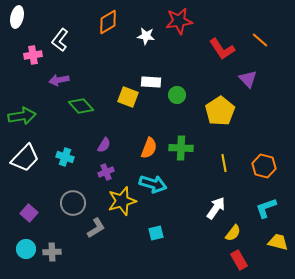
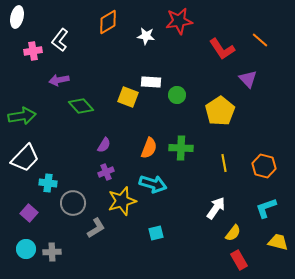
pink cross: moved 4 px up
cyan cross: moved 17 px left, 26 px down; rotated 12 degrees counterclockwise
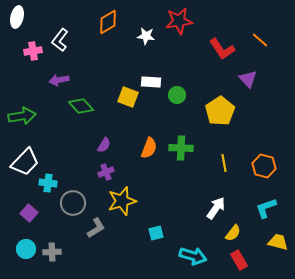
white trapezoid: moved 4 px down
cyan arrow: moved 40 px right, 72 px down
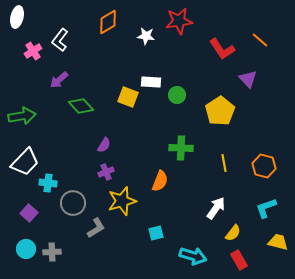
pink cross: rotated 24 degrees counterclockwise
purple arrow: rotated 30 degrees counterclockwise
orange semicircle: moved 11 px right, 33 px down
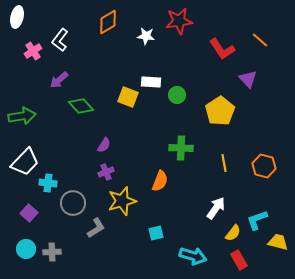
cyan L-shape: moved 9 px left, 12 px down
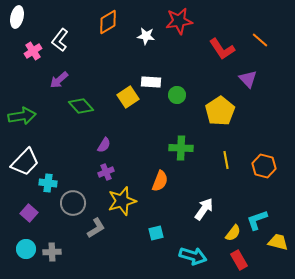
yellow square: rotated 35 degrees clockwise
yellow line: moved 2 px right, 3 px up
white arrow: moved 12 px left, 1 px down
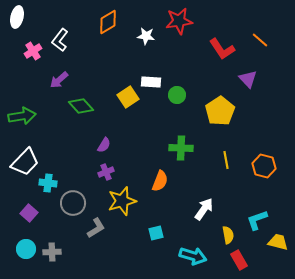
yellow semicircle: moved 5 px left, 2 px down; rotated 48 degrees counterclockwise
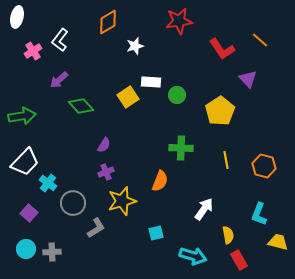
white star: moved 11 px left, 10 px down; rotated 24 degrees counterclockwise
cyan cross: rotated 30 degrees clockwise
cyan L-shape: moved 2 px right, 6 px up; rotated 50 degrees counterclockwise
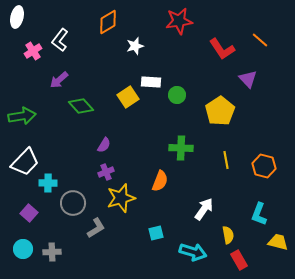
cyan cross: rotated 36 degrees counterclockwise
yellow star: moved 1 px left, 3 px up
cyan circle: moved 3 px left
cyan arrow: moved 4 px up
